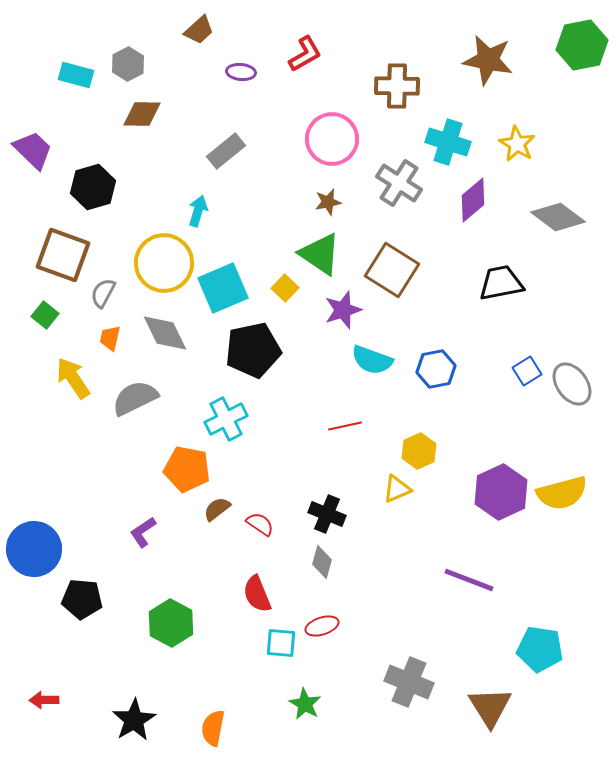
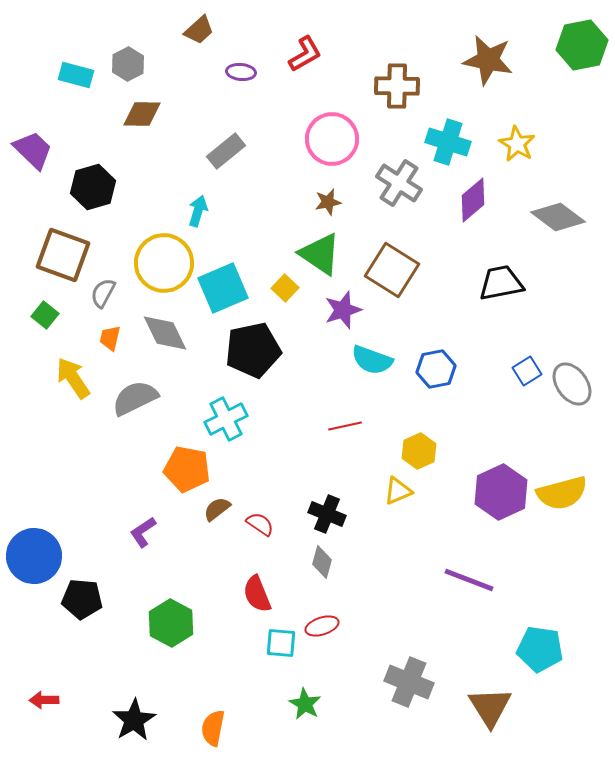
yellow triangle at (397, 489): moved 1 px right, 2 px down
blue circle at (34, 549): moved 7 px down
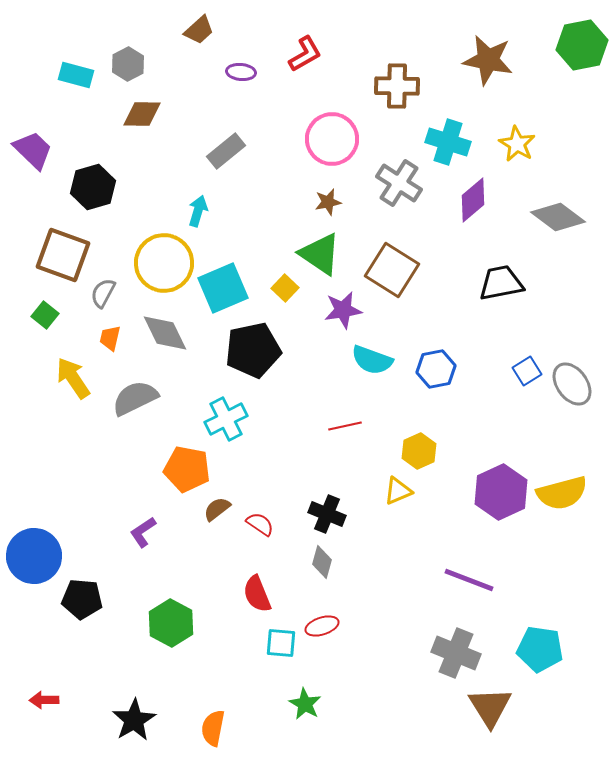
purple star at (343, 310): rotated 9 degrees clockwise
gray cross at (409, 682): moved 47 px right, 29 px up
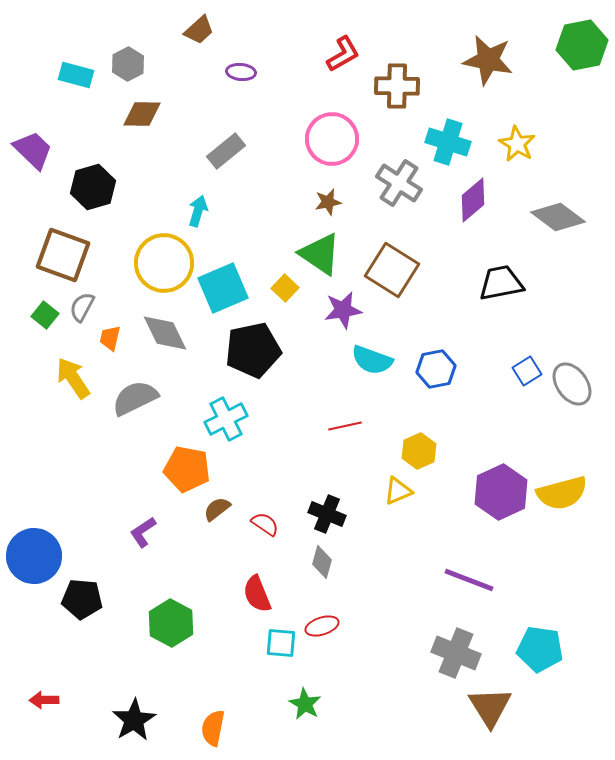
red L-shape at (305, 54): moved 38 px right
gray semicircle at (103, 293): moved 21 px left, 14 px down
red semicircle at (260, 524): moved 5 px right
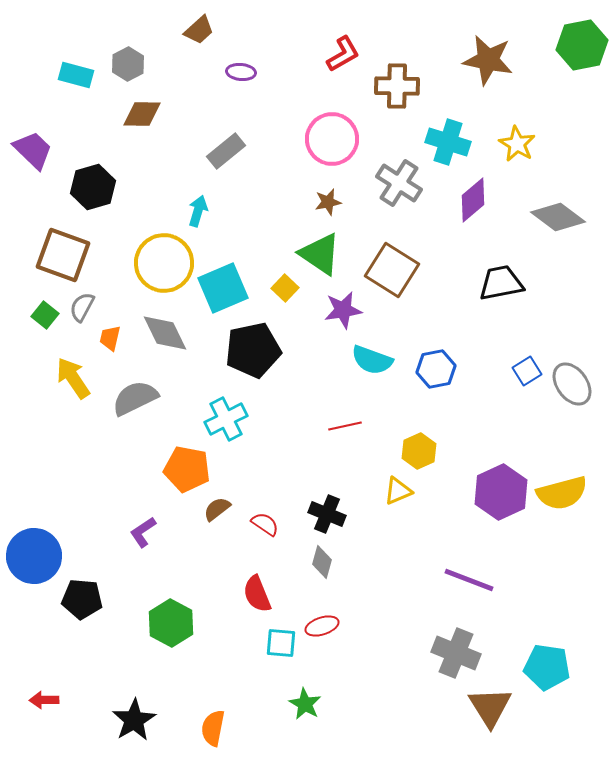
cyan pentagon at (540, 649): moved 7 px right, 18 px down
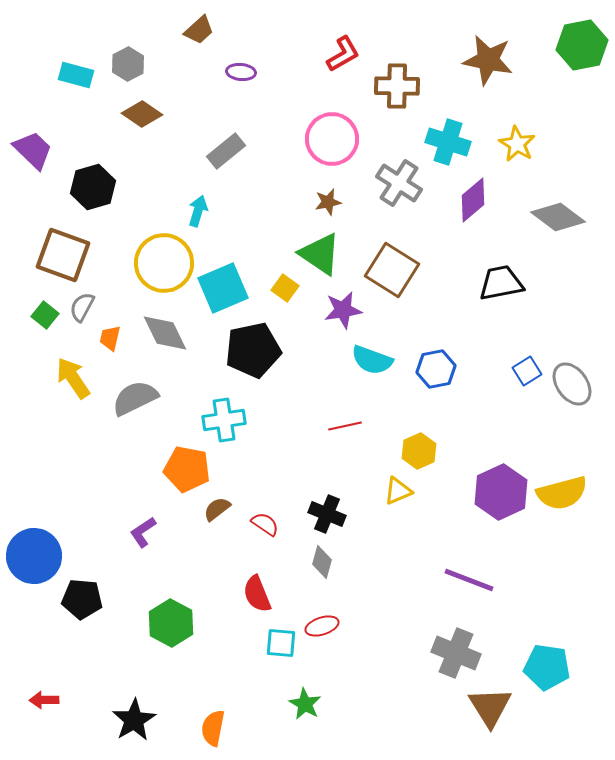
brown diamond at (142, 114): rotated 33 degrees clockwise
yellow square at (285, 288): rotated 8 degrees counterclockwise
cyan cross at (226, 419): moved 2 px left, 1 px down; rotated 18 degrees clockwise
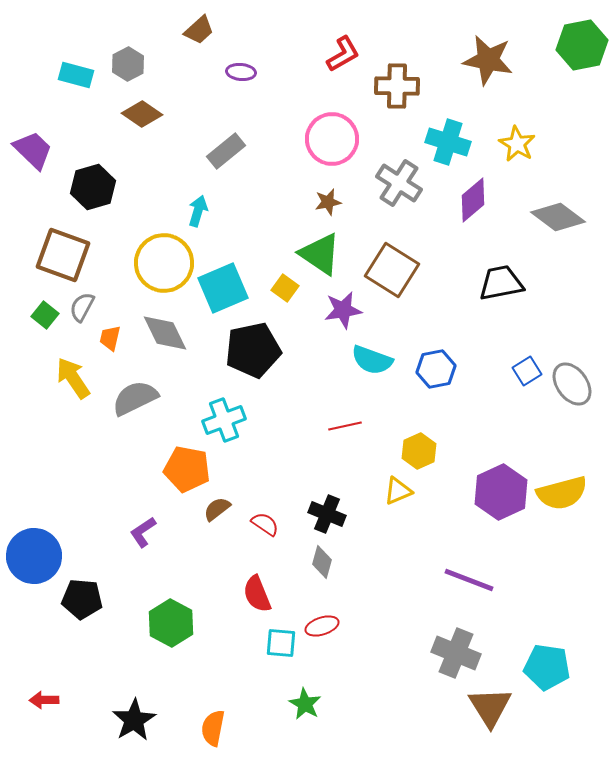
cyan cross at (224, 420): rotated 12 degrees counterclockwise
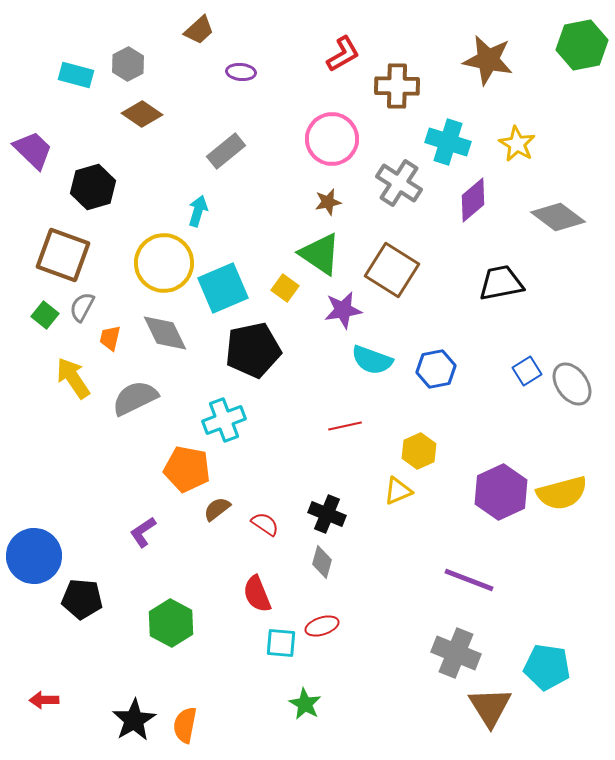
orange semicircle at (213, 728): moved 28 px left, 3 px up
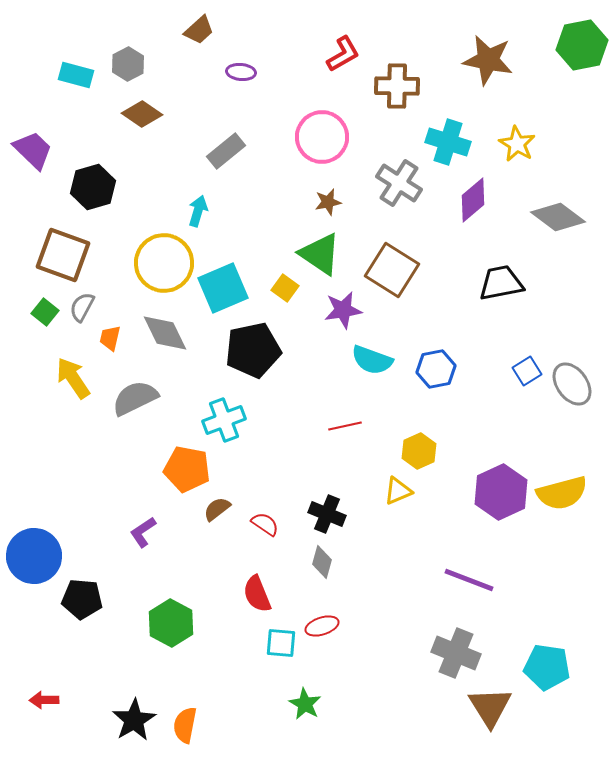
pink circle at (332, 139): moved 10 px left, 2 px up
green square at (45, 315): moved 3 px up
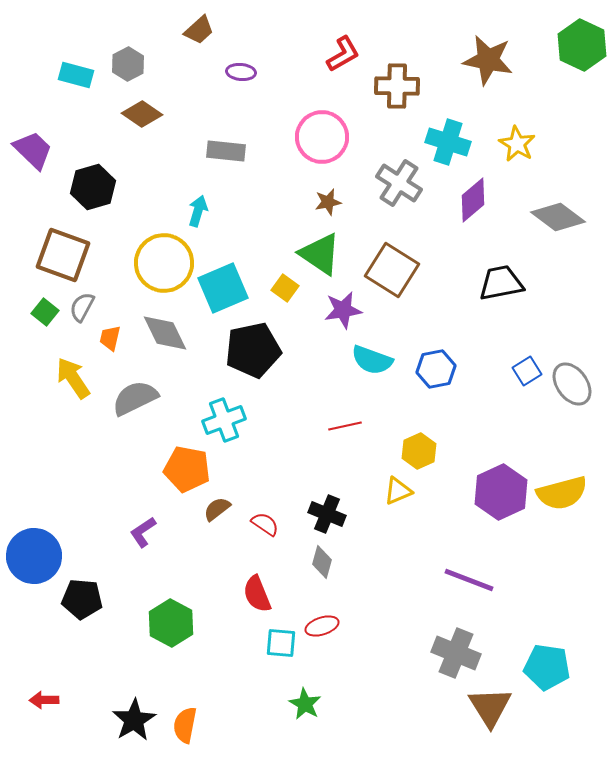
green hexagon at (582, 45): rotated 24 degrees counterclockwise
gray rectangle at (226, 151): rotated 45 degrees clockwise
